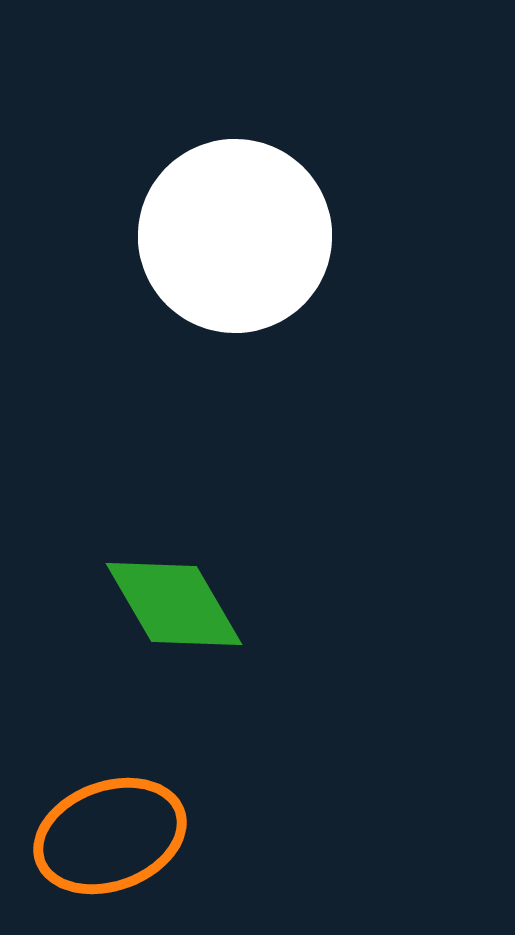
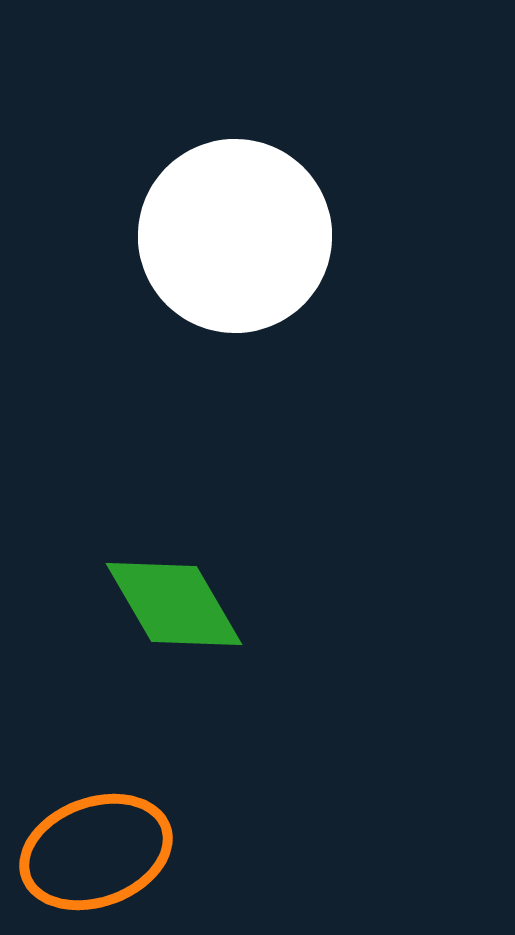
orange ellipse: moved 14 px left, 16 px down
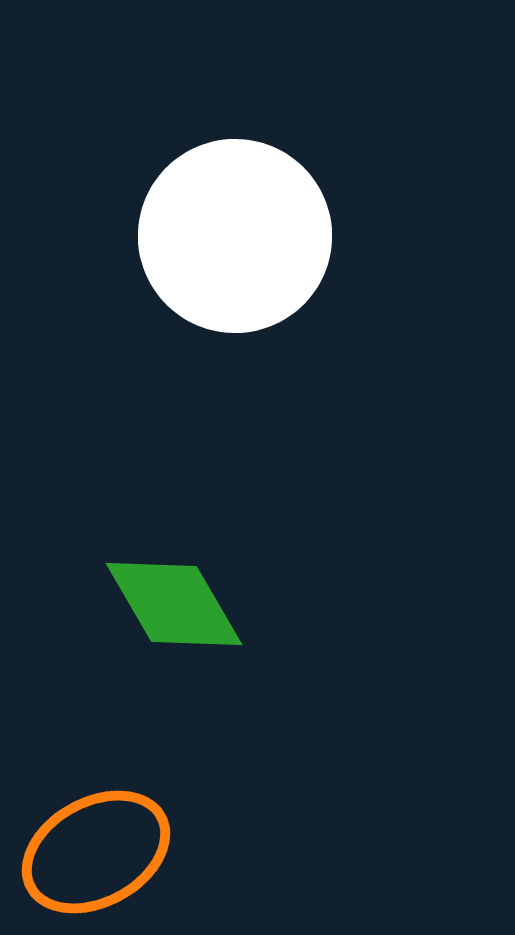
orange ellipse: rotated 9 degrees counterclockwise
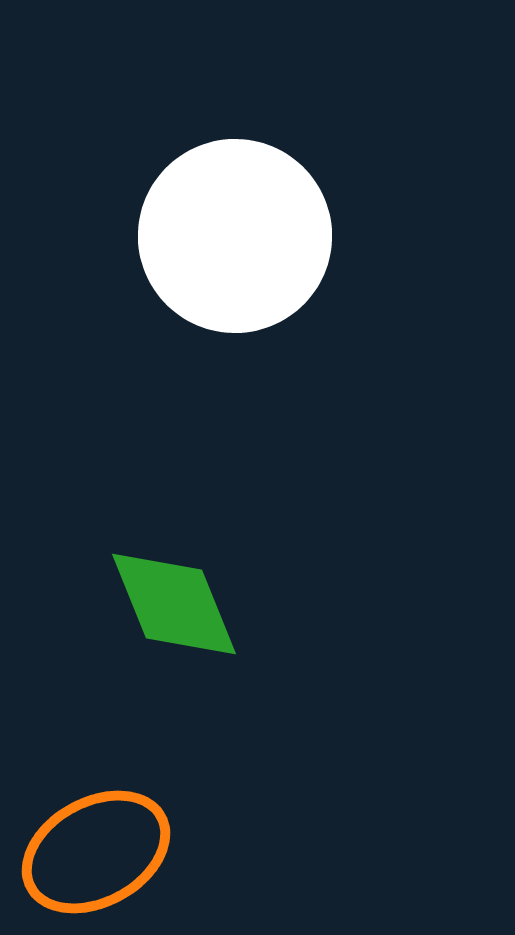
green diamond: rotated 8 degrees clockwise
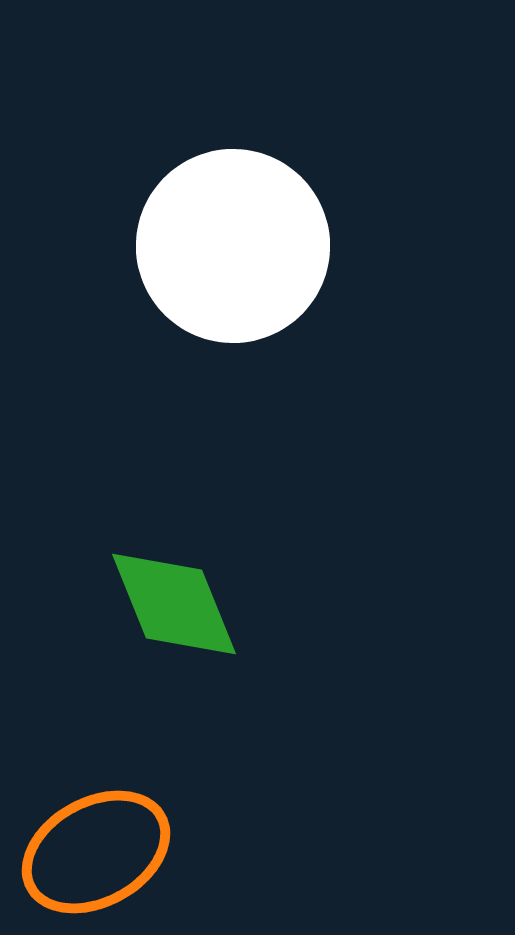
white circle: moved 2 px left, 10 px down
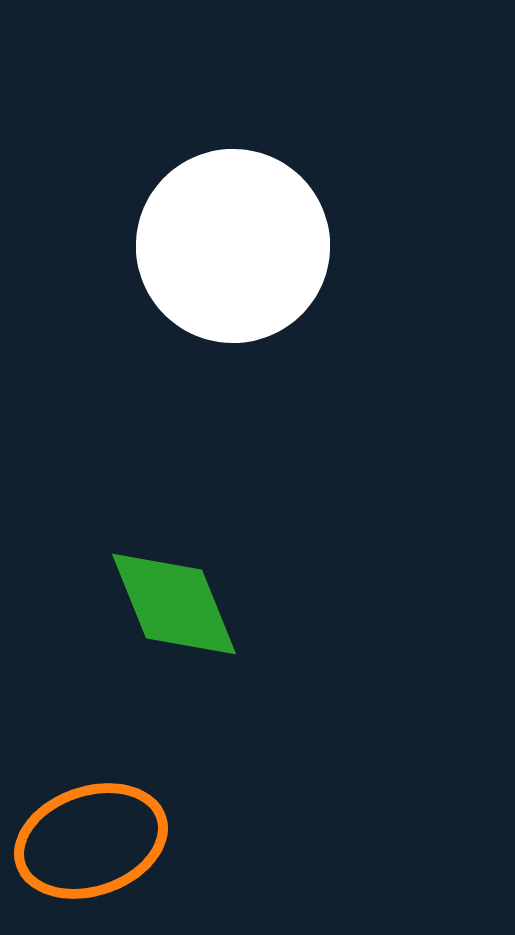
orange ellipse: moved 5 px left, 11 px up; rotated 10 degrees clockwise
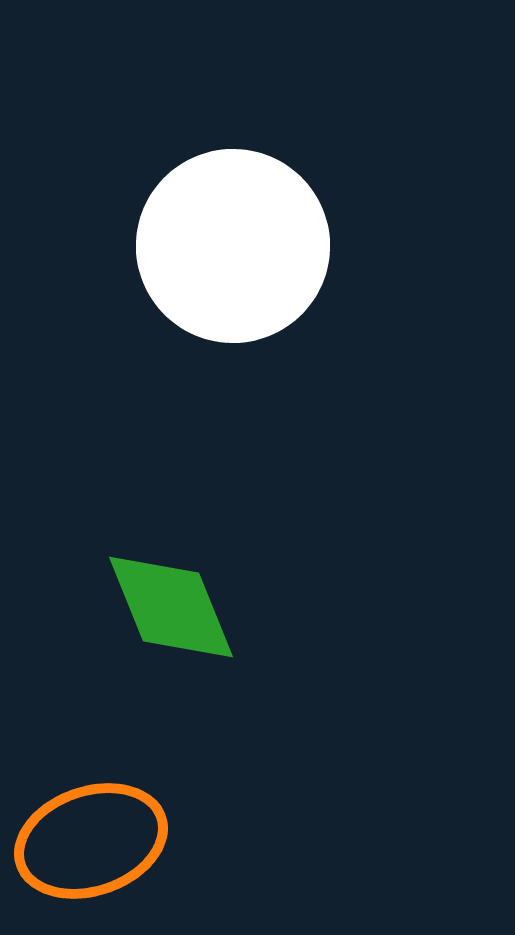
green diamond: moved 3 px left, 3 px down
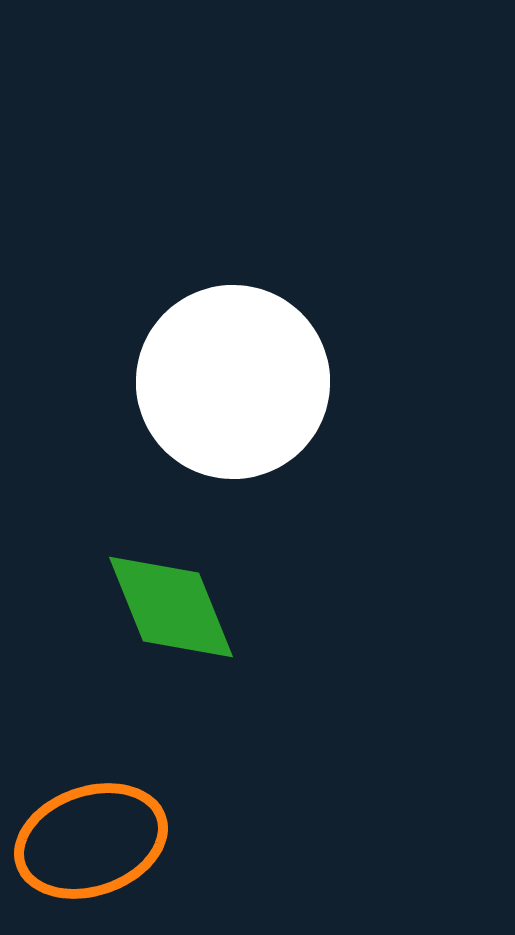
white circle: moved 136 px down
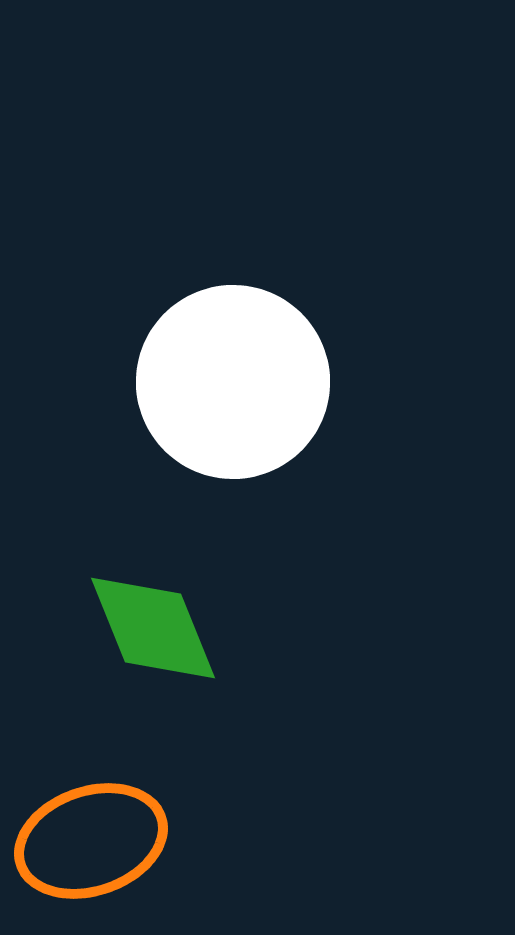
green diamond: moved 18 px left, 21 px down
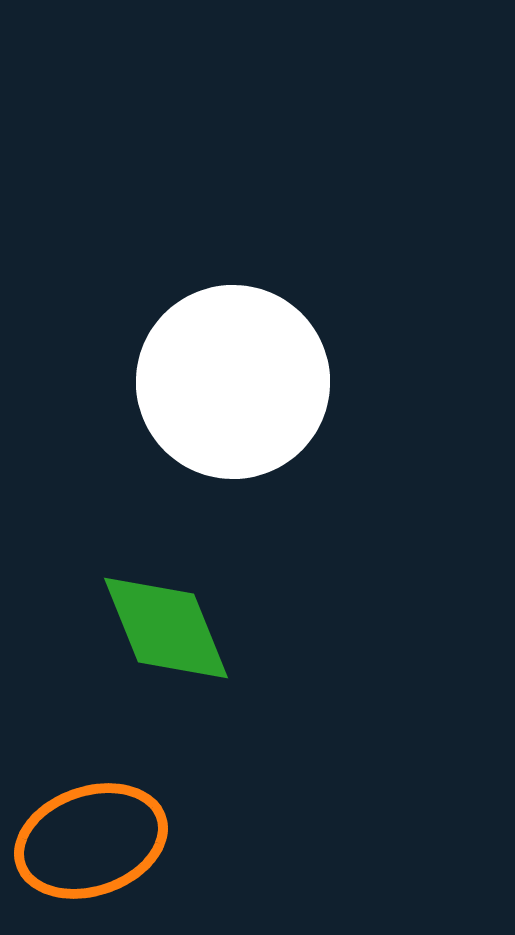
green diamond: moved 13 px right
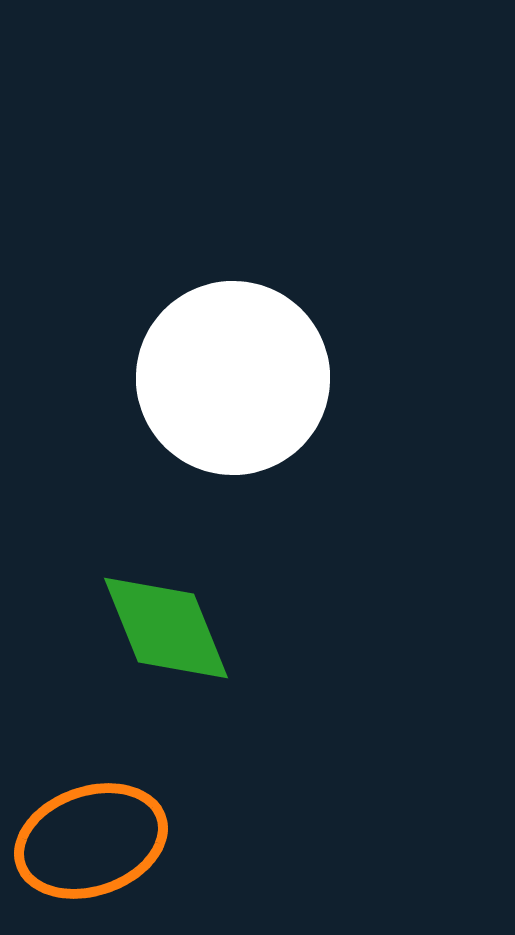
white circle: moved 4 px up
